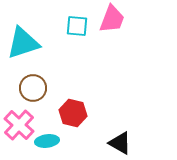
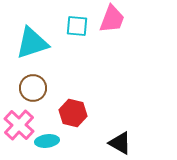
cyan triangle: moved 9 px right
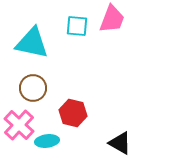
cyan triangle: rotated 30 degrees clockwise
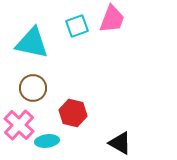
cyan square: rotated 25 degrees counterclockwise
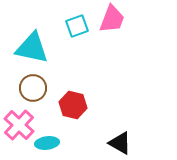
cyan triangle: moved 5 px down
red hexagon: moved 8 px up
cyan ellipse: moved 2 px down
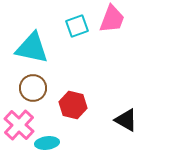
black triangle: moved 6 px right, 23 px up
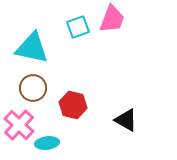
cyan square: moved 1 px right, 1 px down
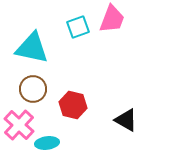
brown circle: moved 1 px down
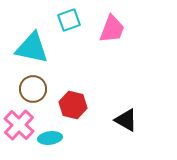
pink trapezoid: moved 10 px down
cyan square: moved 9 px left, 7 px up
cyan ellipse: moved 3 px right, 5 px up
